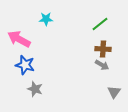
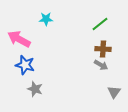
gray arrow: moved 1 px left
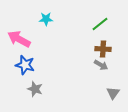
gray triangle: moved 1 px left, 1 px down
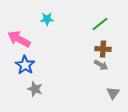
cyan star: moved 1 px right
blue star: rotated 18 degrees clockwise
